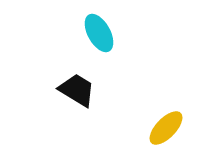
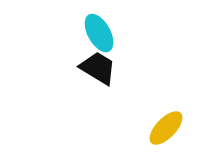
black trapezoid: moved 21 px right, 22 px up
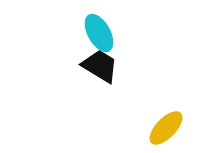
black trapezoid: moved 2 px right, 2 px up
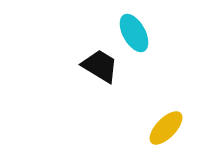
cyan ellipse: moved 35 px right
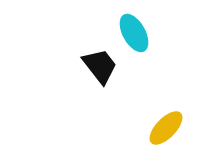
black trapezoid: rotated 21 degrees clockwise
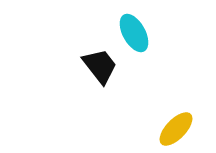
yellow ellipse: moved 10 px right, 1 px down
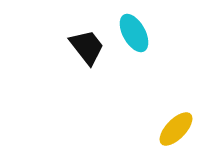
black trapezoid: moved 13 px left, 19 px up
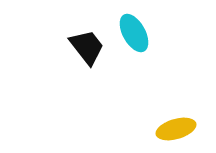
yellow ellipse: rotated 30 degrees clockwise
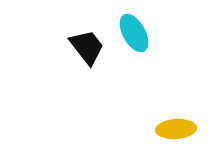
yellow ellipse: rotated 12 degrees clockwise
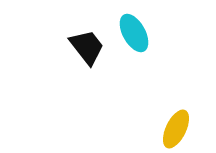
yellow ellipse: rotated 60 degrees counterclockwise
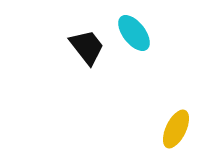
cyan ellipse: rotated 9 degrees counterclockwise
